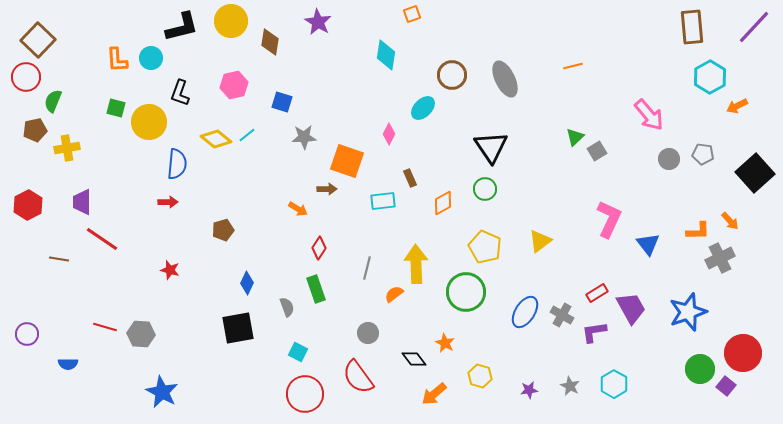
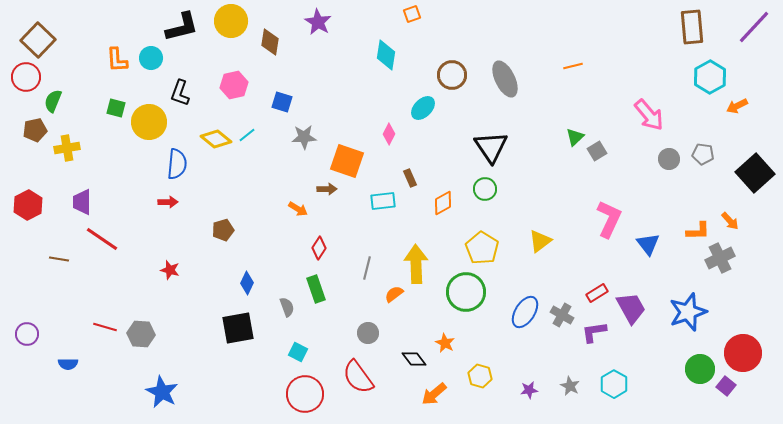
yellow pentagon at (485, 247): moved 3 px left, 1 px down; rotated 8 degrees clockwise
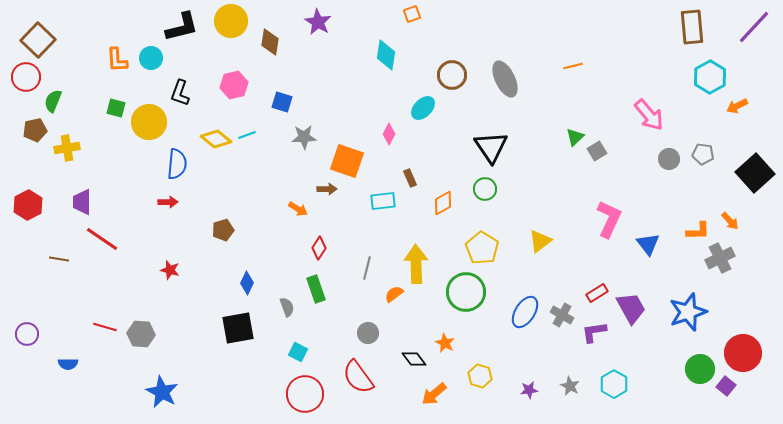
cyan line at (247, 135): rotated 18 degrees clockwise
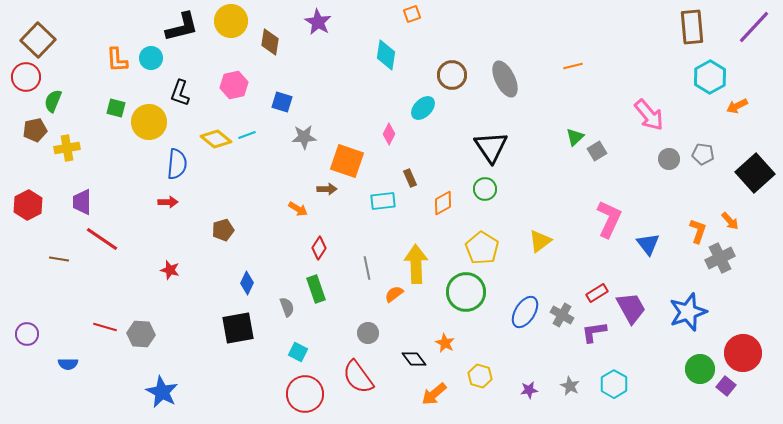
orange L-shape at (698, 231): rotated 70 degrees counterclockwise
gray line at (367, 268): rotated 25 degrees counterclockwise
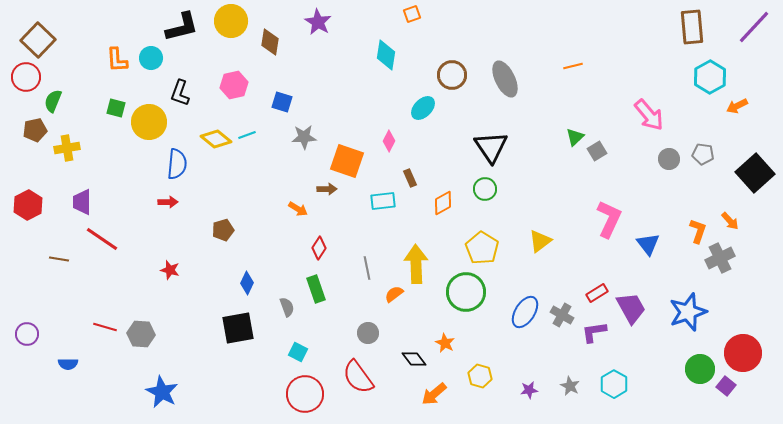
pink diamond at (389, 134): moved 7 px down
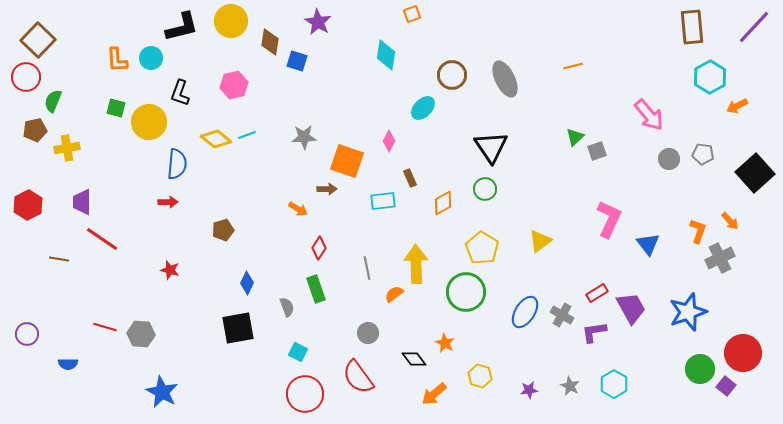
blue square at (282, 102): moved 15 px right, 41 px up
gray square at (597, 151): rotated 12 degrees clockwise
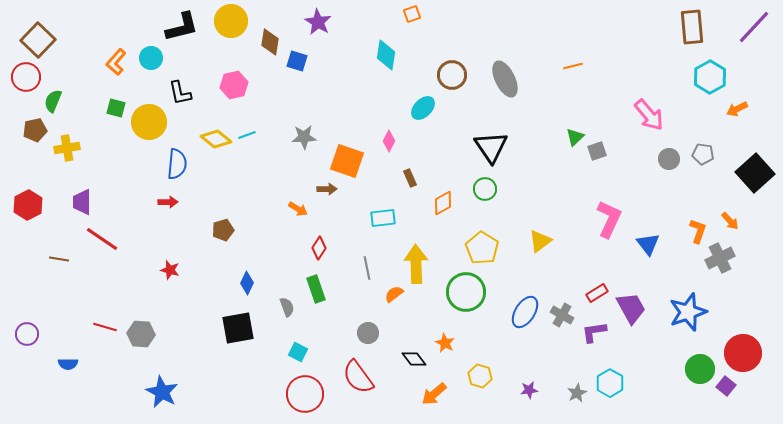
orange L-shape at (117, 60): moved 1 px left, 2 px down; rotated 44 degrees clockwise
black L-shape at (180, 93): rotated 32 degrees counterclockwise
orange arrow at (737, 106): moved 3 px down
cyan rectangle at (383, 201): moved 17 px down
cyan hexagon at (614, 384): moved 4 px left, 1 px up
gray star at (570, 386): moved 7 px right, 7 px down; rotated 18 degrees clockwise
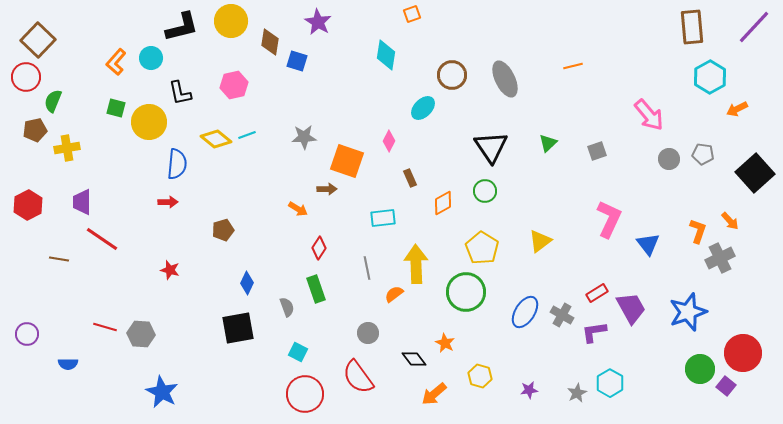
green triangle at (575, 137): moved 27 px left, 6 px down
green circle at (485, 189): moved 2 px down
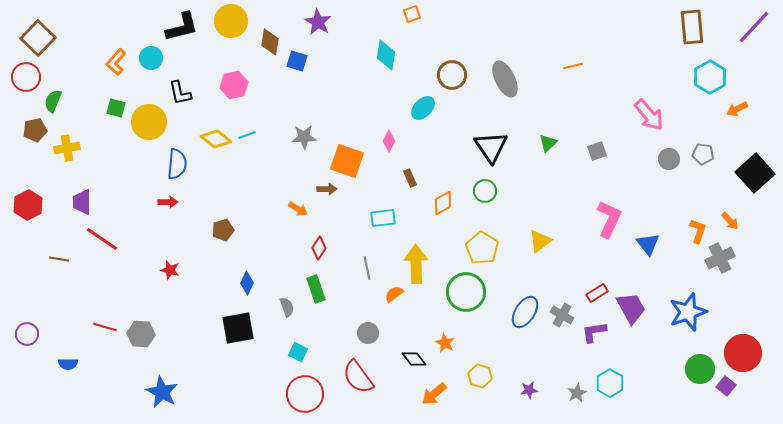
brown square at (38, 40): moved 2 px up
